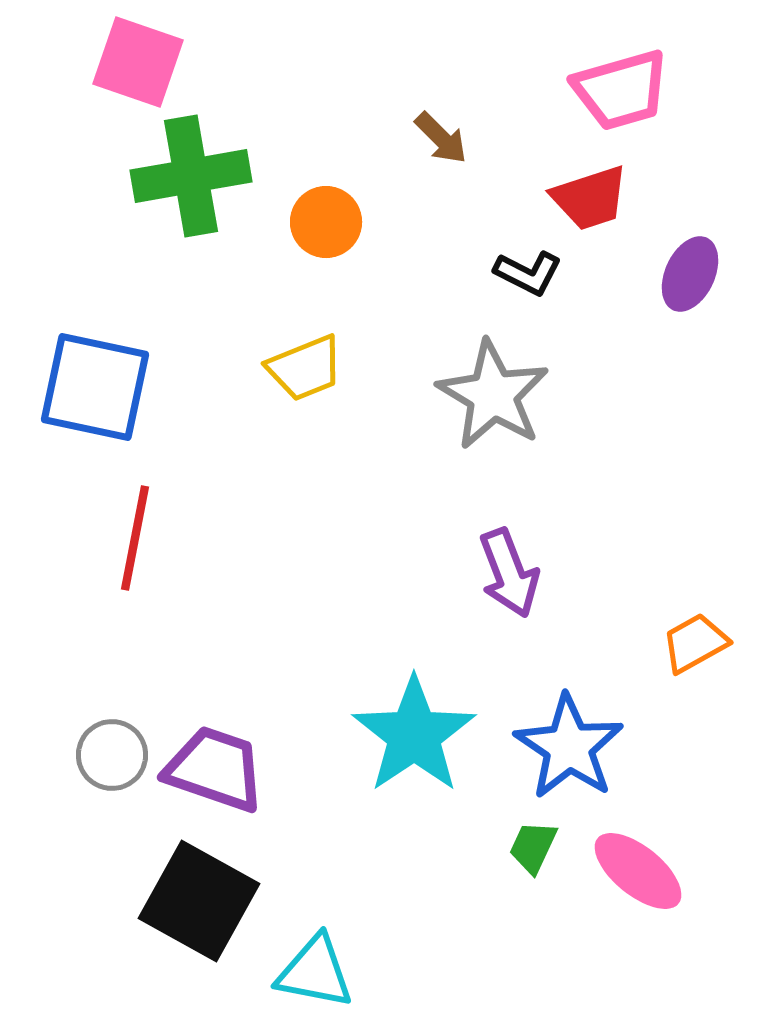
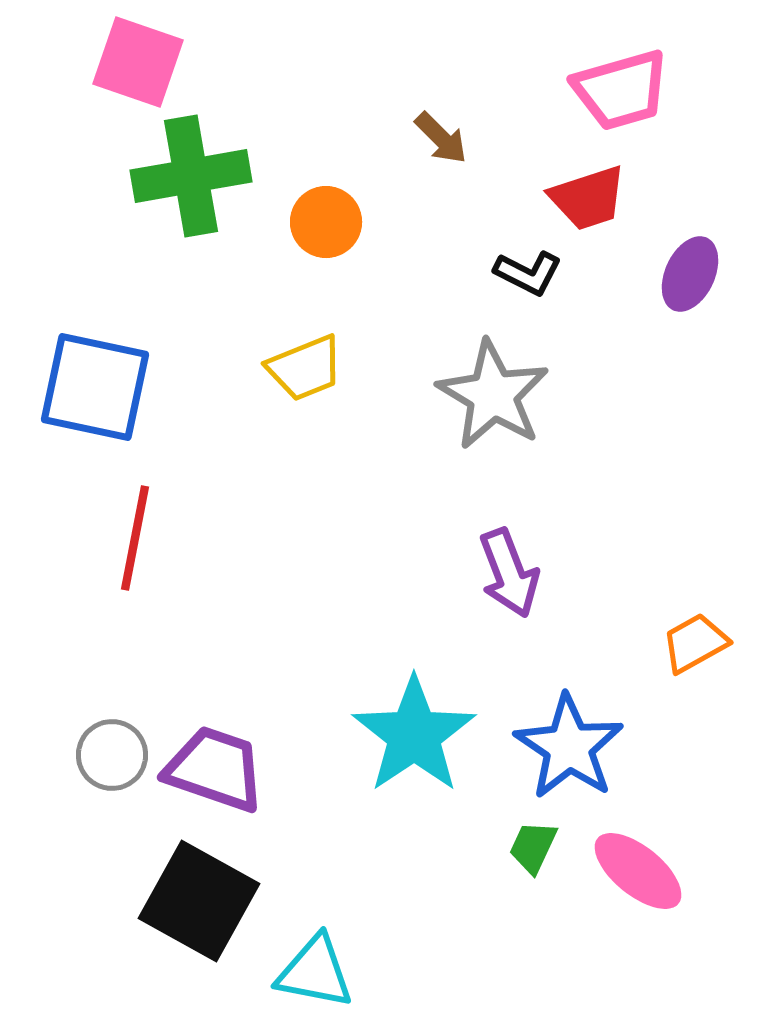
red trapezoid: moved 2 px left
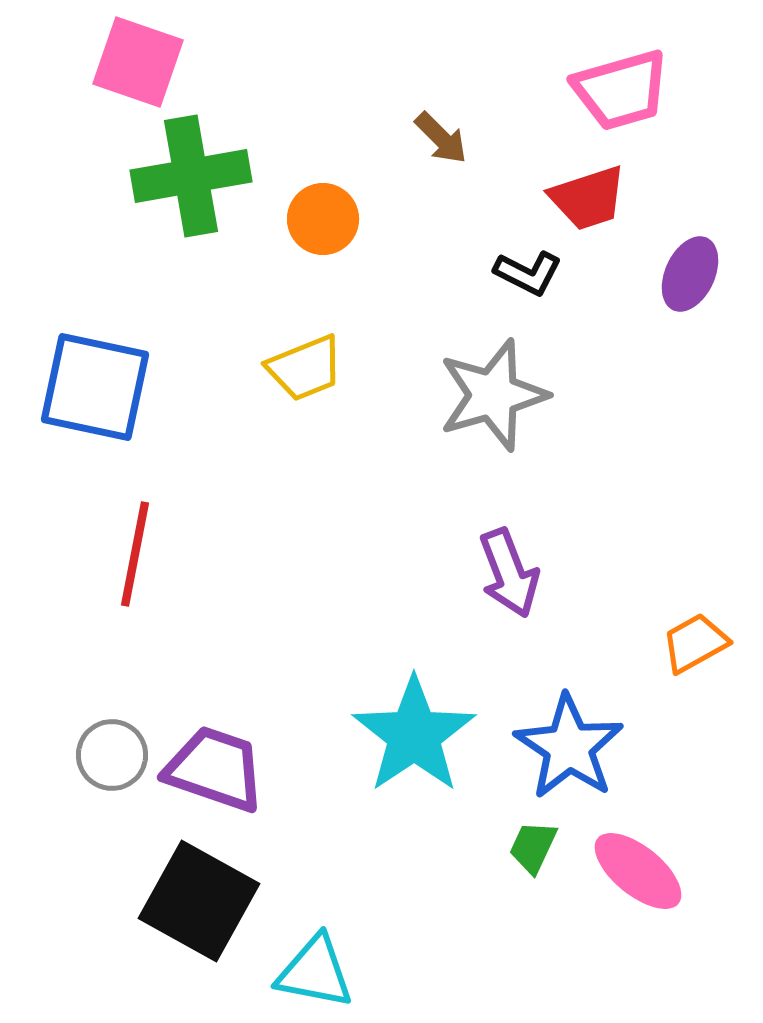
orange circle: moved 3 px left, 3 px up
gray star: rotated 25 degrees clockwise
red line: moved 16 px down
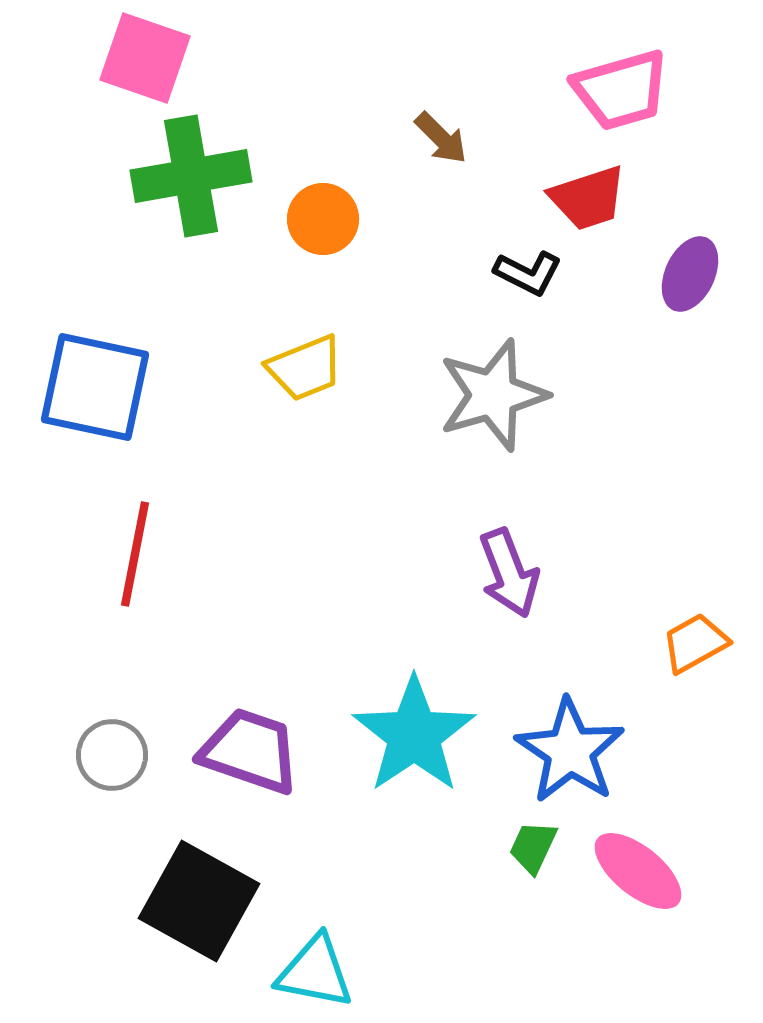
pink square: moved 7 px right, 4 px up
blue star: moved 1 px right, 4 px down
purple trapezoid: moved 35 px right, 18 px up
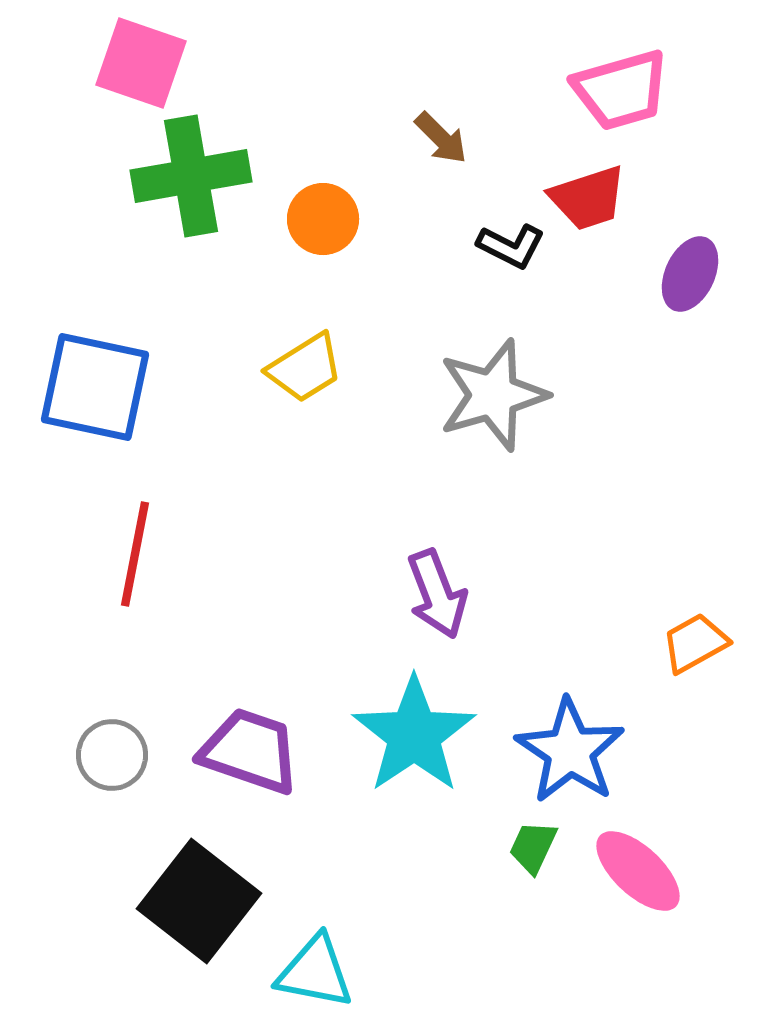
pink square: moved 4 px left, 5 px down
black L-shape: moved 17 px left, 27 px up
yellow trapezoid: rotated 10 degrees counterclockwise
purple arrow: moved 72 px left, 21 px down
pink ellipse: rotated 4 degrees clockwise
black square: rotated 9 degrees clockwise
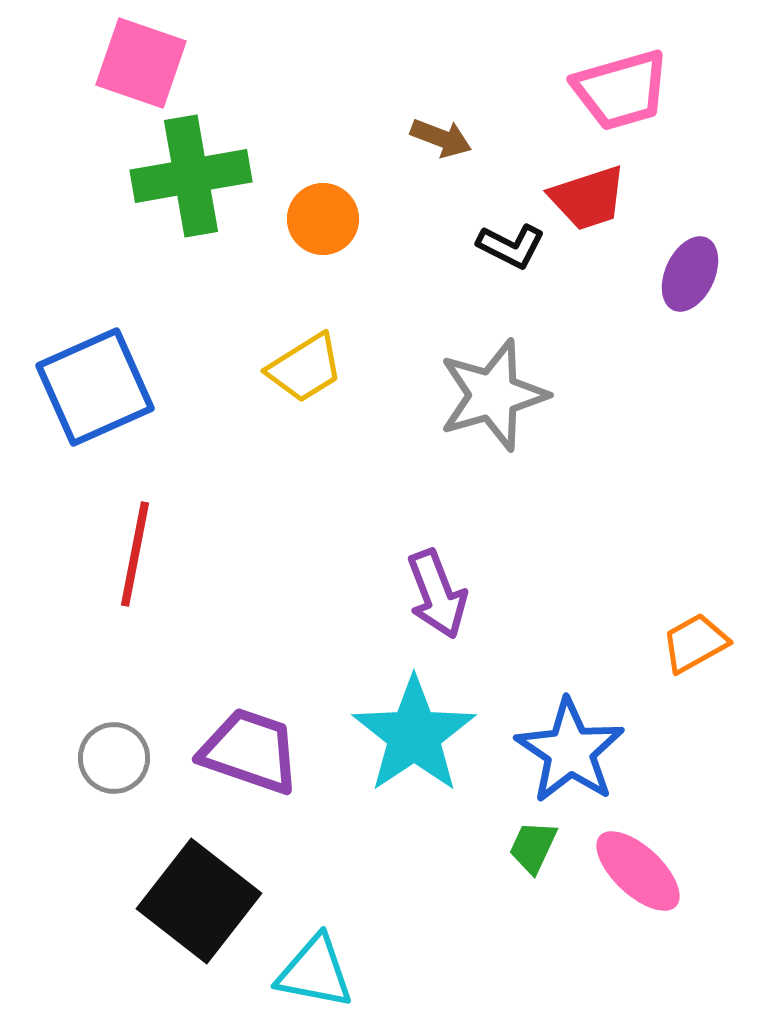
brown arrow: rotated 24 degrees counterclockwise
blue square: rotated 36 degrees counterclockwise
gray circle: moved 2 px right, 3 px down
